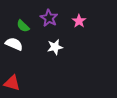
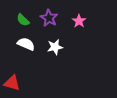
green semicircle: moved 6 px up
white semicircle: moved 12 px right
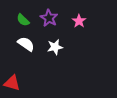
white semicircle: rotated 12 degrees clockwise
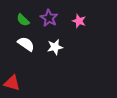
pink star: rotated 16 degrees counterclockwise
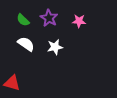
pink star: rotated 16 degrees counterclockwise
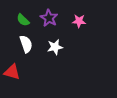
white semicircle: rotated 36 degrees clockwise
red triangle: moved 11 px up
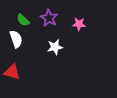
pink star: moved 3 px down
white semicircle: moved 10 px left, 5 px up
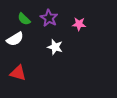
green semicircle: moved 1 px right, 1 px up
white semicircle: moved 1 px left; rotated 78 degrees clockwise
white star: rotated 28 degrees clockwise
red triangle: moved 6 px right, 1 px down
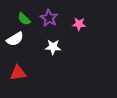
white star: moved 2 px left; rotated 14 degrees counterclockwise
red triangle: rotated 24 degrees counterclockwise
